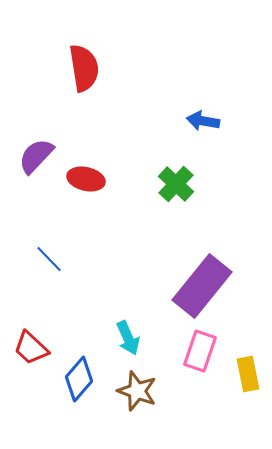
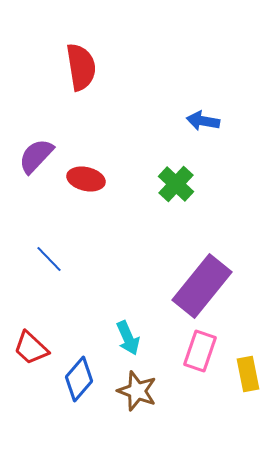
red semicircle: moved 3 px left, 1 px up
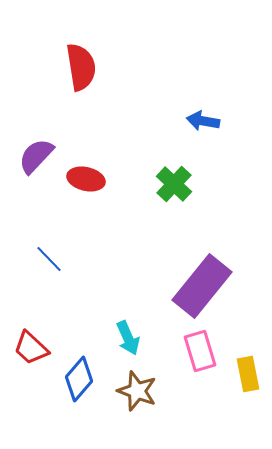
green cross: moved 2 px left
pink rectangle: rotated 36 degrees counterclockwise
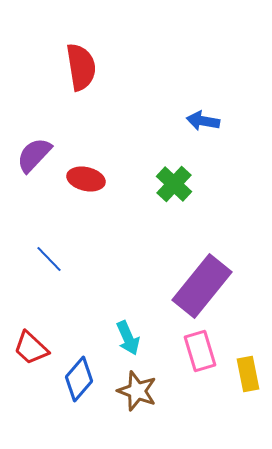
purple semicircle: moved 2 px left, 1 px up
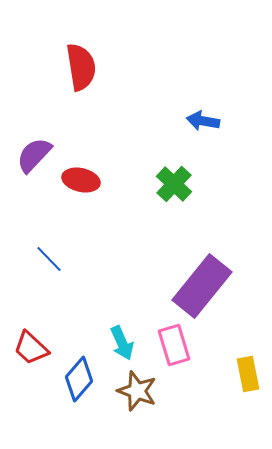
red ellipse: moved 5 px left, 1 px down
cyan arrow: moved 6 px left, 5 px down
pink rectangle: moved 26 px left, 6 px up
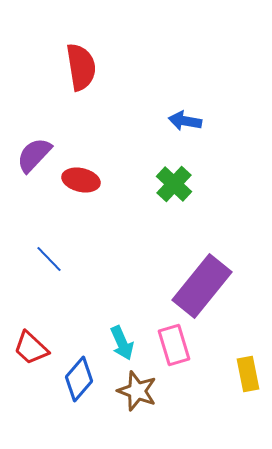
blue arrow: moved 18 px left
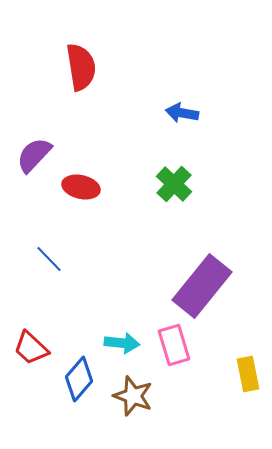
blue arrow: moved 3 px left, 8 px up
red ellipse: moved 7 px down
cyan arrow: rotated 60 degrees counterclockwise
brown star: moved 4 px left, 5 px down
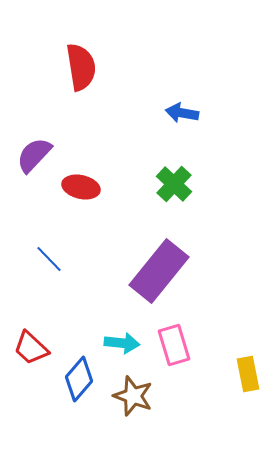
purple rectangle: moved 43 px left, 15 px up
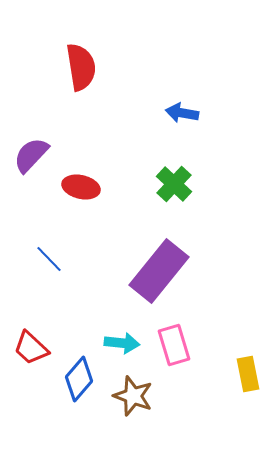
purple semicircle: moved 3 px left
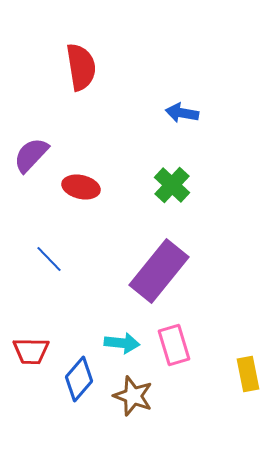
green cross: moved 2 px left, 1 px down
red trapezoid: moved 3 px down; rotated 42 degrees counterclockwise
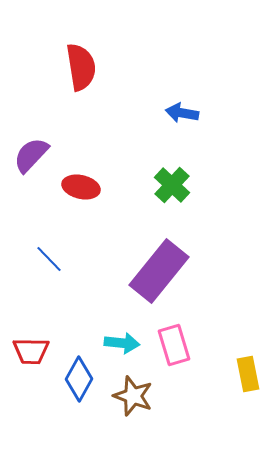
blue diamond: rotated 12 degrees counterclockwise
